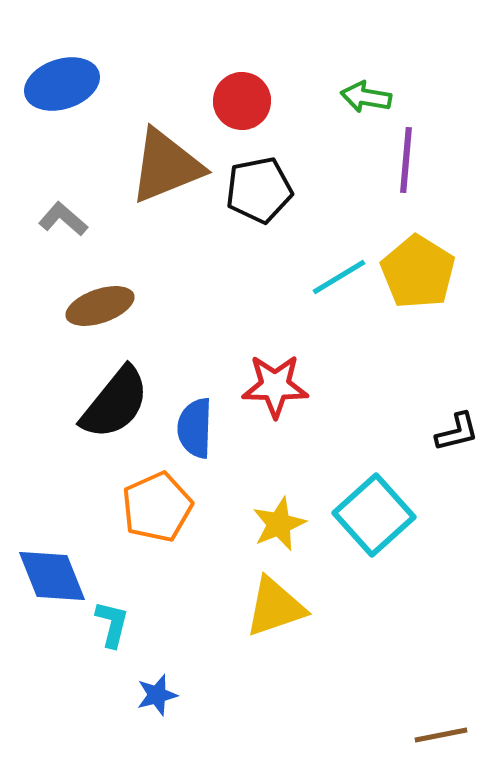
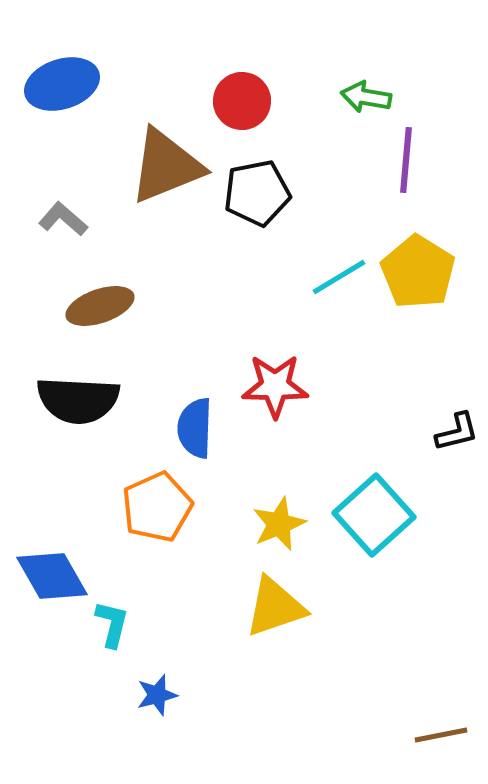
black pentagon: moved 2 px left, 3 px down
black semicircle: moved 37 px left, 3 px up; rotated 54 degrees clockwise
blue diamond: rotated 8 degrees counterclockwise
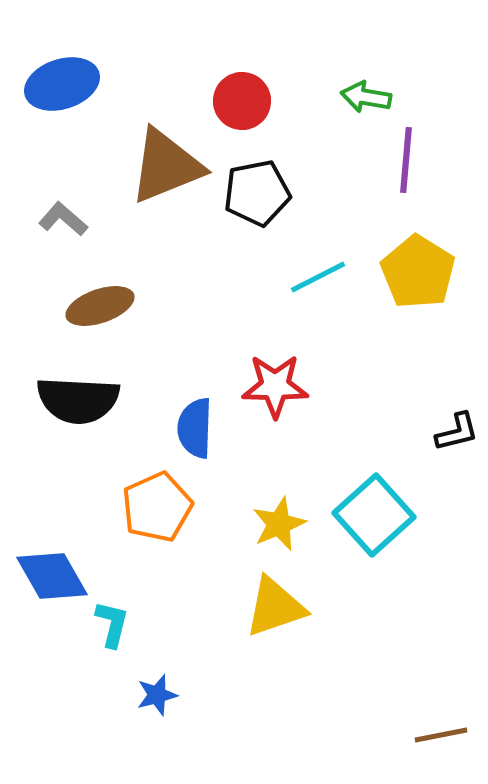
cyan line: moved 21 px left; rotated 4 degrees clockwise
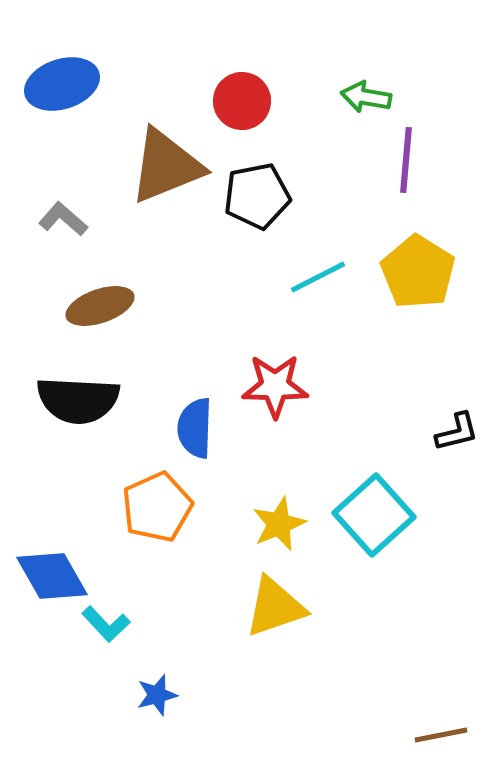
black pentagon: moved 3 px down
cyan L-shape: moved 6 px left; rotated 123 degrees clockwise
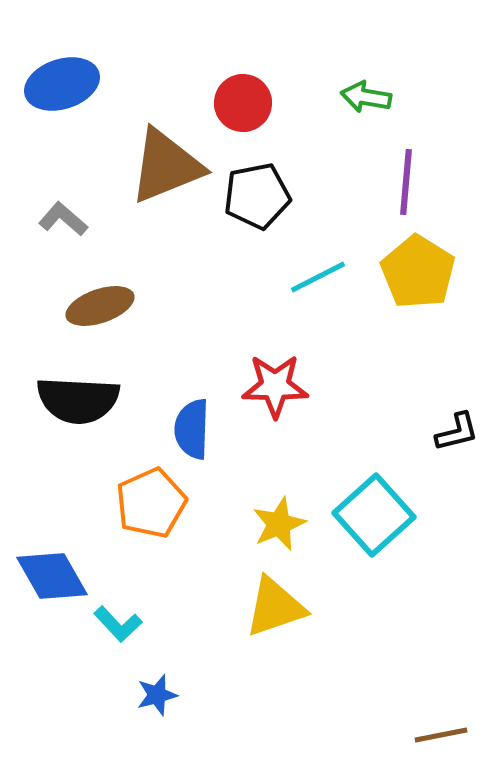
red circle: moved 1 px right, 2 px down
purple line: moved 22 px down
blue semicircle: moved 3 px left, 1 px down
orange pentagon: moved 6 px left, 4 px up
cyan L-shape: moved 12 px right
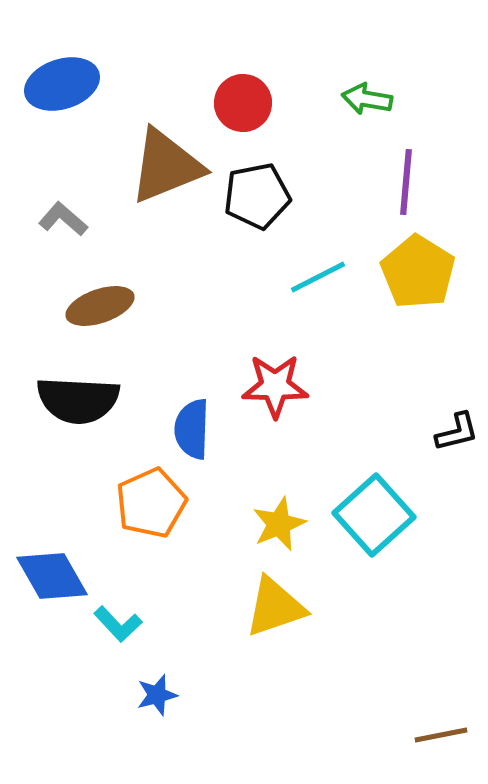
green arrow: moved 1 px right, 2 px down
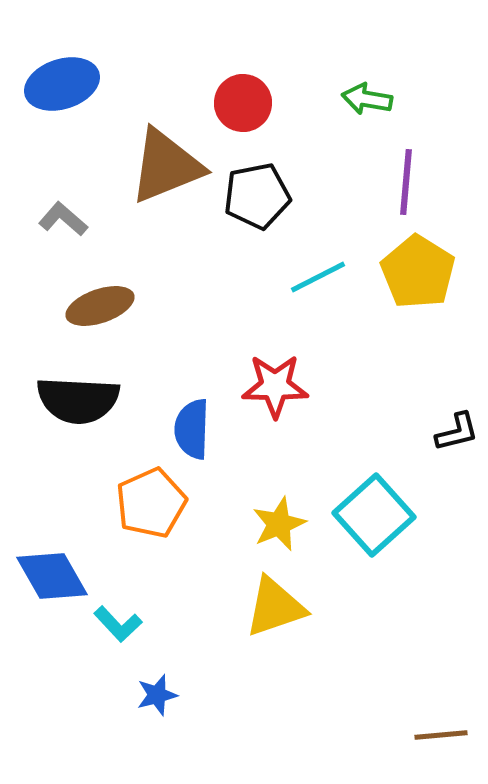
brown line: rotated 6 degrees clockwise
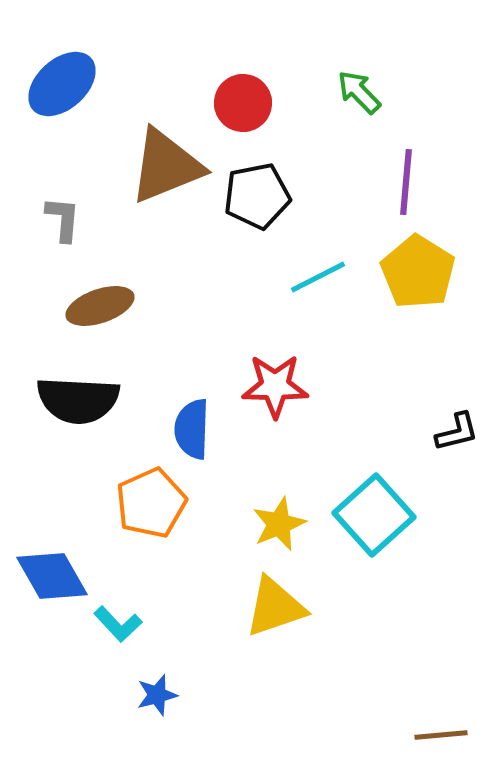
blue ellipse: rotated 24 degrees counterclockwise
green arrow: moved 8 px left, 7 px up; rotated 36 degrees clockwise
gray L-shape: rotated 54 degrees clockwise
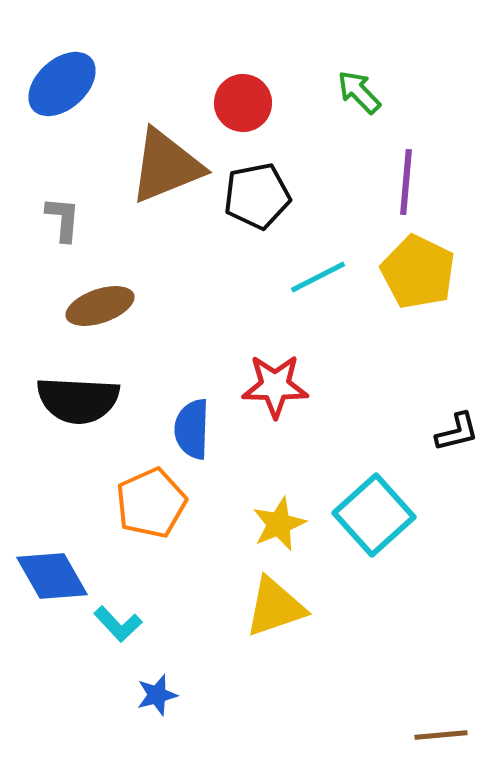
yellow pentagon: rotated 6 degrees counterclockwise
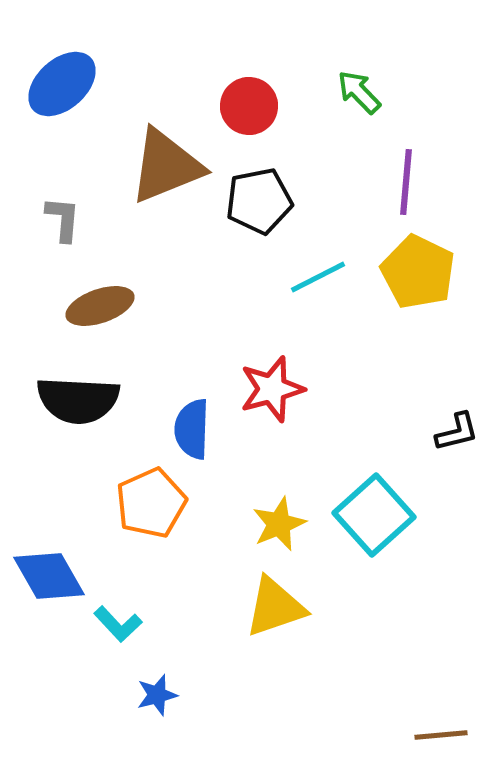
red circle: moved 6 px right, 3 px down
black pentagon: moved 2 px right, 5 px down
red star: moved 3 px left, 3 px down; rotated 16 degrees counterclockwise
blue diamond: moved 3 px left
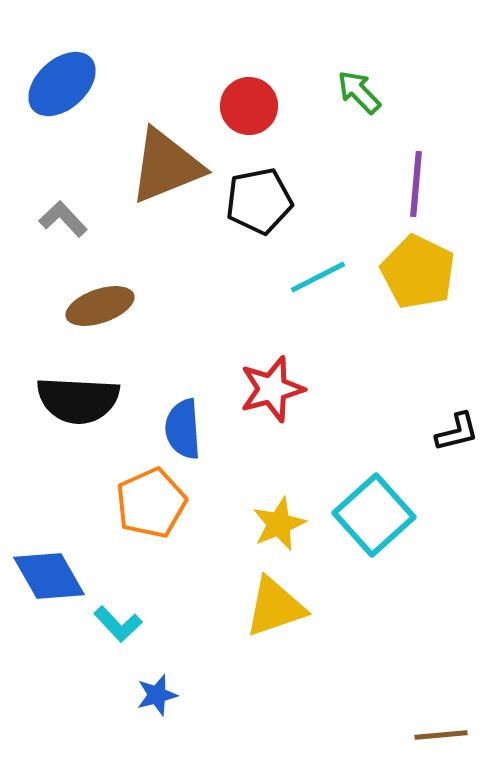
purple line: moved 10 px right, 2 px down
gray L-shape: rotated 48 degrees counterclockwise
blue semicircle: moved 9 px left; rotated 6 degrees counterclockwise
